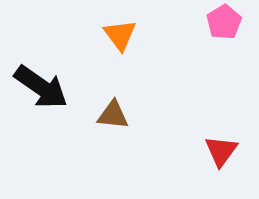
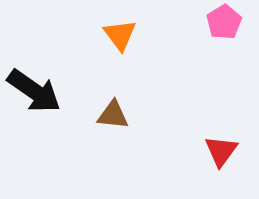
black arrow: moved 7 px left, 4 px down
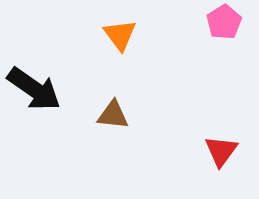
black arrow: moved 2 px up
